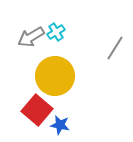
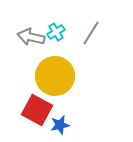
gray arrow: rotated 44 degrees clockwise
gray line: moved 24 px left, 15 px up
red square: rotated 12 degrees counterclockwise
blue star: rotated 24 degrees counterclockwise
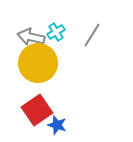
gray line: moved 1 px right, 2 px down
yellow circle: moved 17 px left, 13 px up
red square: rotated 28 degrees clockwise
blue star: moved 3 px left; rotated 30 degrees clockwise
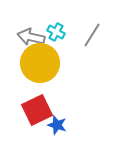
cyan cross: rotated 30 degrees counterclockwise
yellow circle: moved 2 px right
red square: rotated 8 degrees clockwise
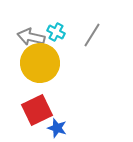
blue star: moved 3 px down
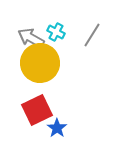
gray arrow: moved 1 px down; rotated 16 degrees clockwise
blue star: rotated 18 degrees clockwise
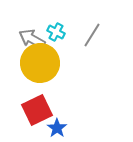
gray arrow: moved 1 px right, 1 px down
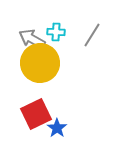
cyan cross: rotated 24 degrees counterclockwise
red square: moved 1 px left, 4 px down
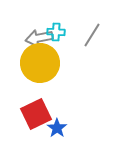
gray arrow: moved 7 px right, 1 px up; rotated 40 degrees counterclockwise
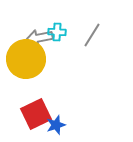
cyan cross: moved 1 px right
yellow circle: moved 14 px left, 4 px up
blue star: moved 1 px left, 3 px up; rotated 18 degrees clockwise
